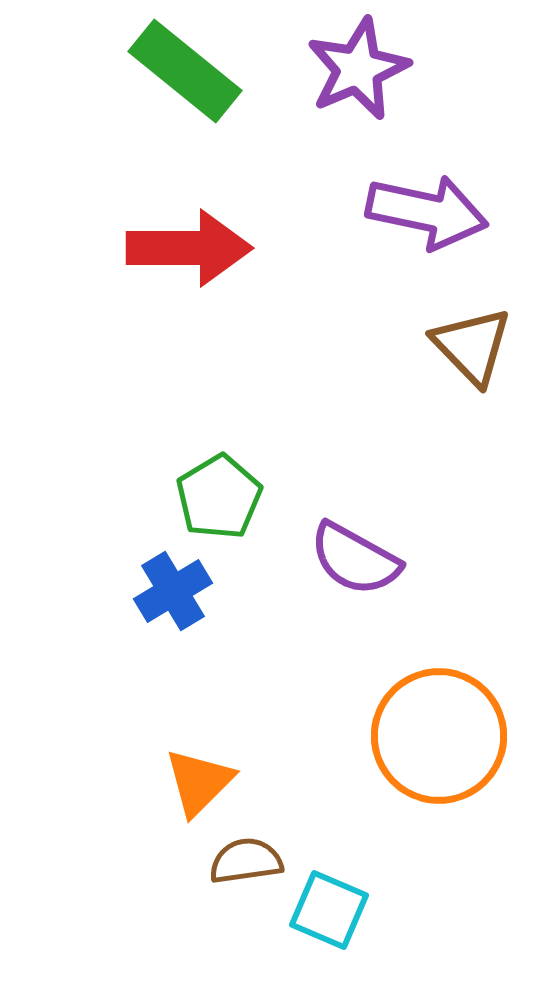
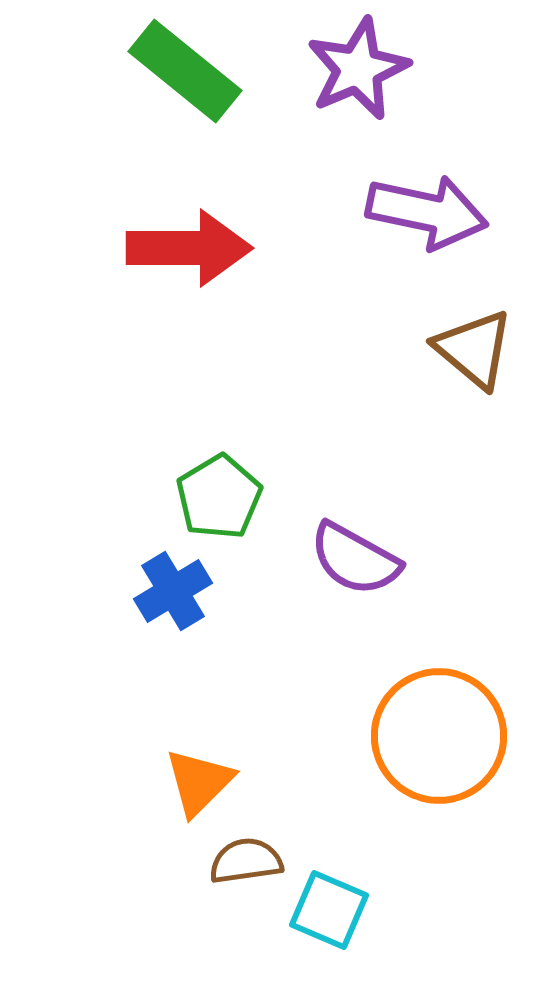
brown triangle: moved 2 px right, 3 px down; rotated 6 degrees counterclockwise
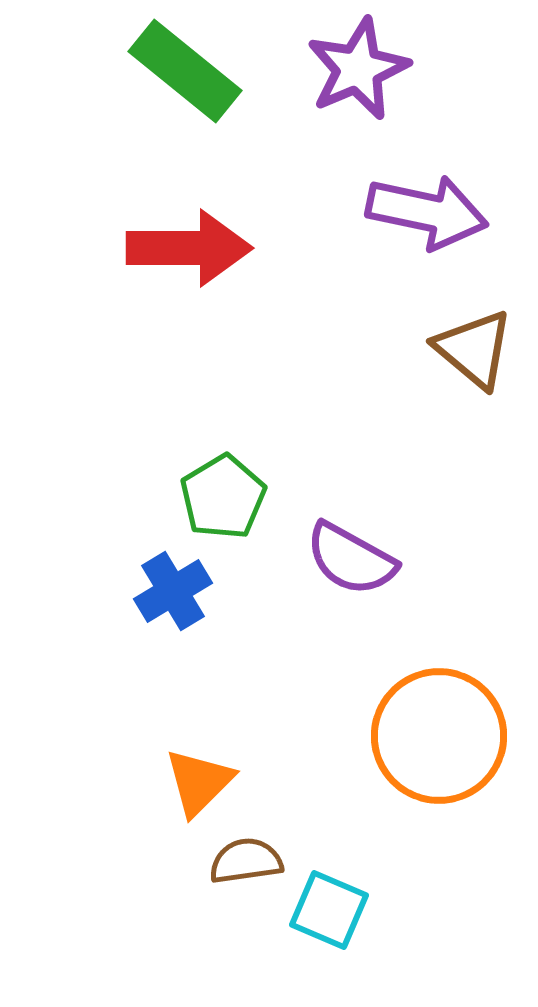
green pentagon: moved 4 px right
purple semicircle: moved 4 px left
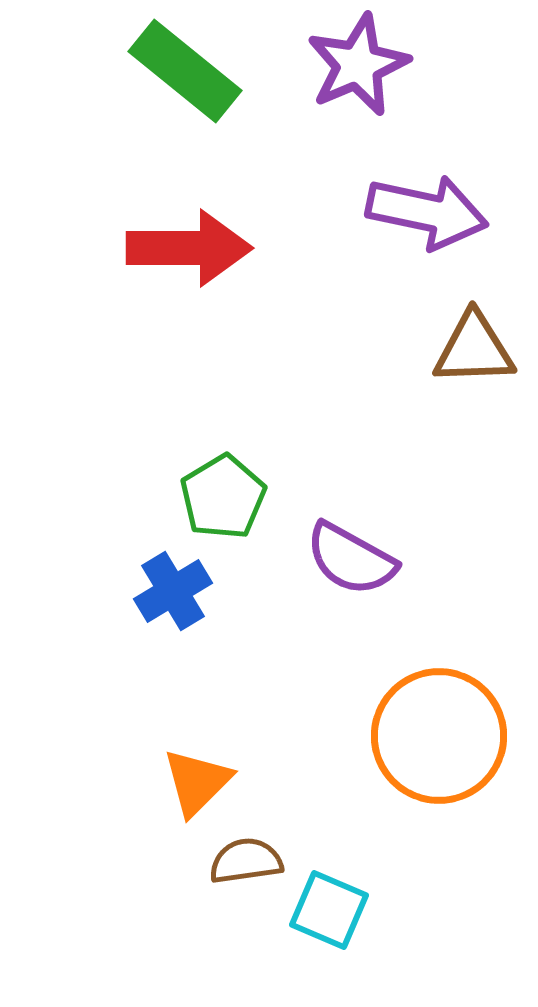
purple star: moved 4 px up
brown triangle: rotated 42 degrees counterclockwise
orange triangle: moved 2 px left
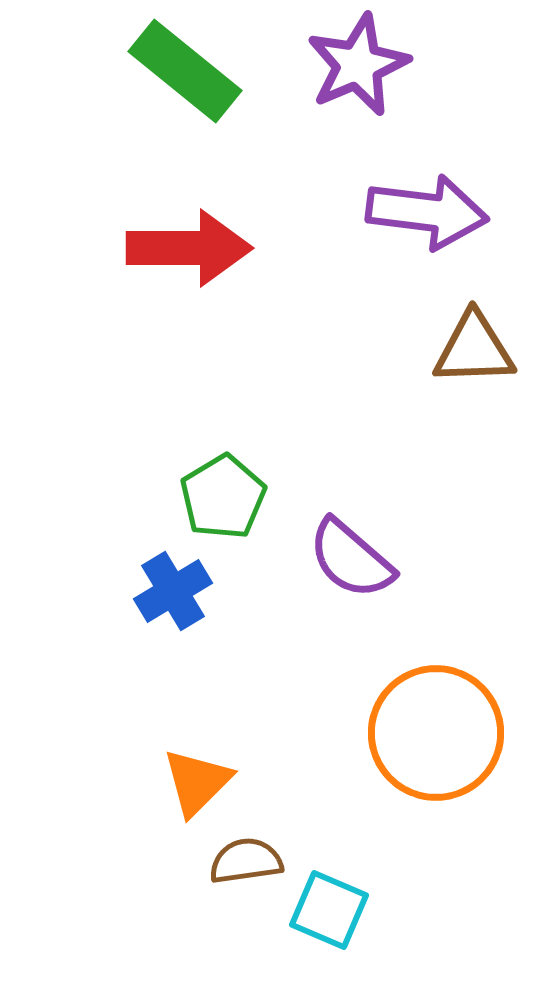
purple arrow: rotated 5 degrees counterclockwise
purple semicircle: rotated 12 degrees clockwise
orange circle: moved 3 px left, 3 px up
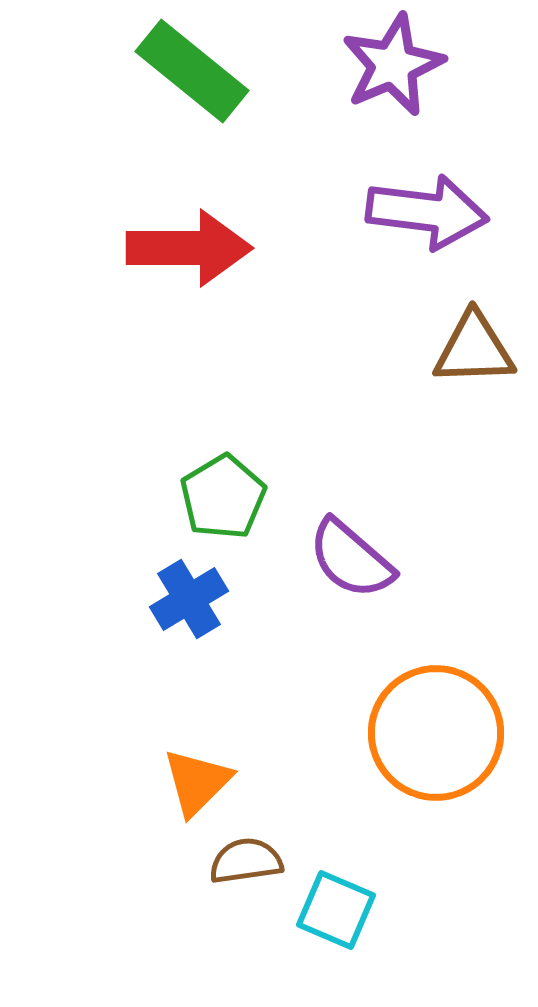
purple star: moved 35 px right
green rectangle: moved 7 px right
blue cross: moved 16 px right, 8 px down
cyan square: moved 7 px right
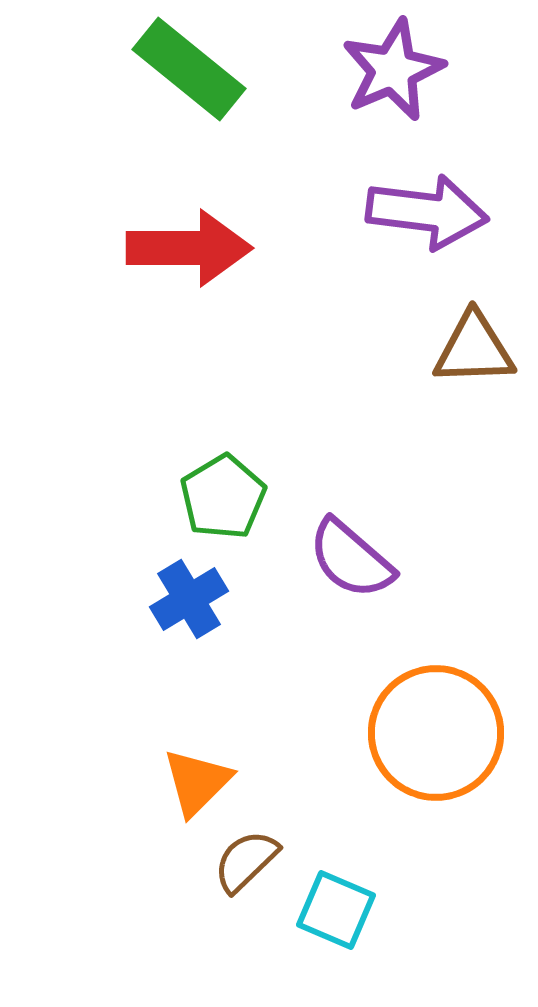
purple star: moved 5 px down
green rectangle: moved 3 px left, 2 px up
brown semicircle: rotated 36 degrees counterclockwise
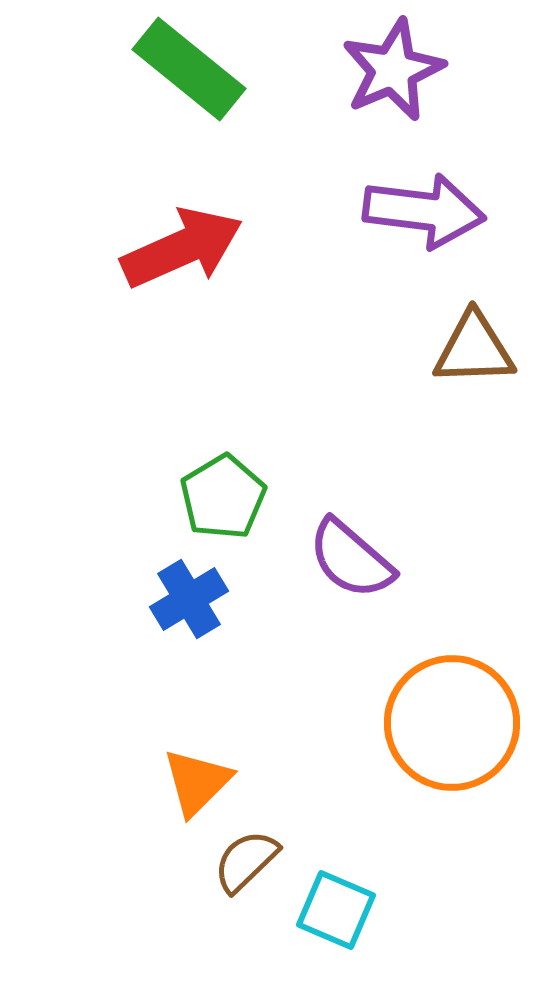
purple arrow: moved 3 px left, 1 px up
red arrow: moved 7 px left; rotated 24 degrees counterclockwise
orange circle: moved 16 px right, 10 px up
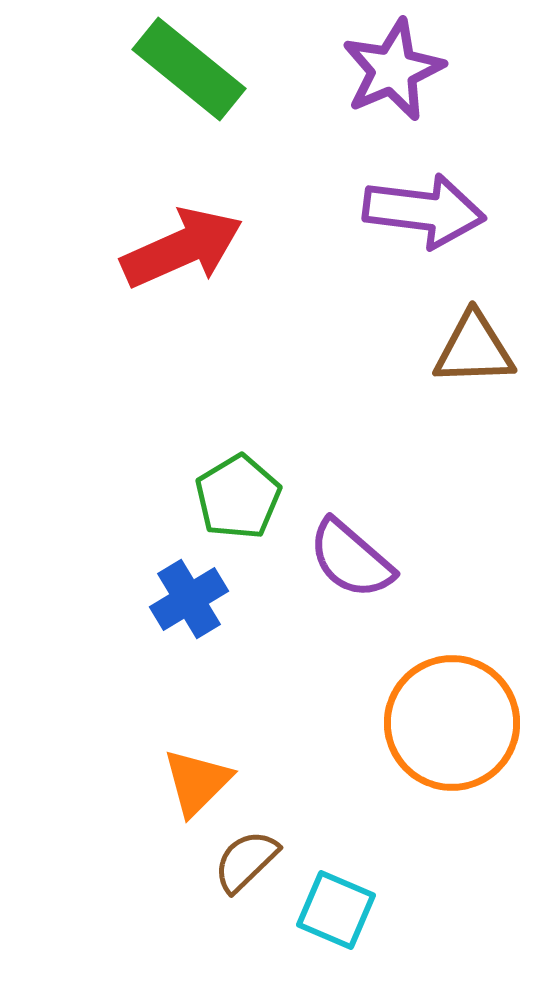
green pentagon: moved 15 px right
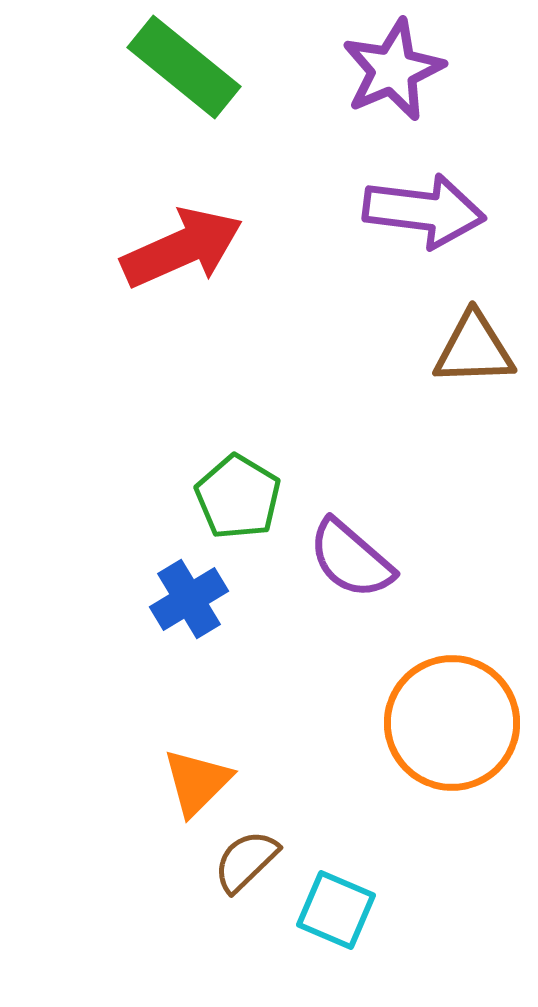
green rectangle: moved 5 px left, 2 px up
green pentagon: rotated 10 degrees counterclockwise
